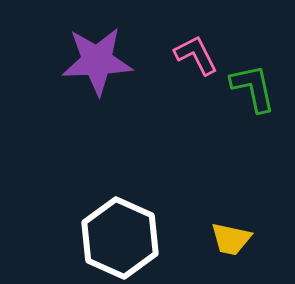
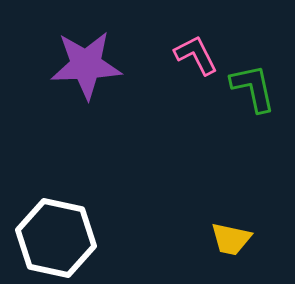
purple star: moved 11 px left, 4 px down
white hexagon: moved 64 px left; rotated 12 degrees counterclockwise
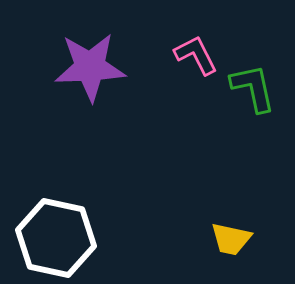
purple star: moved 4 px right, 2 px down
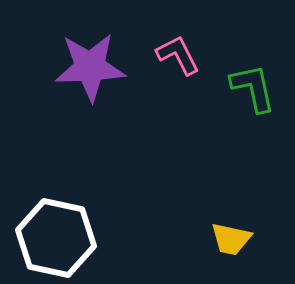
pink L-shape: moved 18 px left
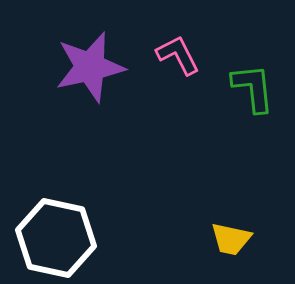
purple star: rotated 10 degrees counterclockwise
green L-shape: rotated 6 degrees clockwise
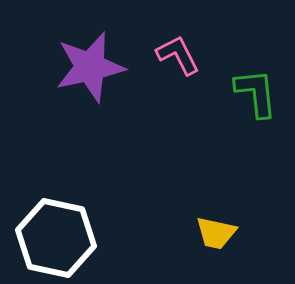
green L-shape: moved 3 px right, 5 px down
yellow trapezoid: moved 15 px left, 6 px up
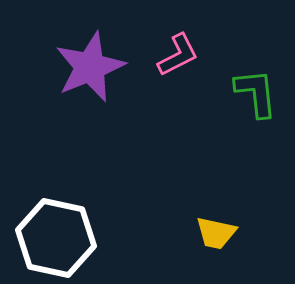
pink L-shape: rotated 90 degrees clockwise
purple star: rotated 10 degrees counterclockwise
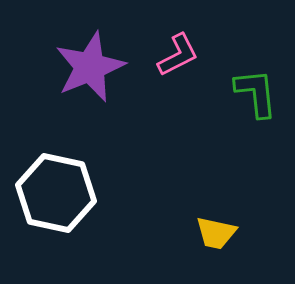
white hexagon: moved 45 px up
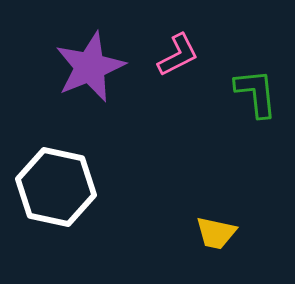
white hexagon: moved 6 px up
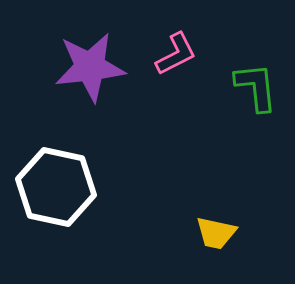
pink L-shape: moved 2 px left, 1 px up
purple star: rotated 16 degrees clockwise
green L-shape: moved 6 px up
